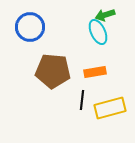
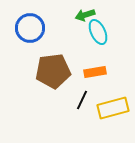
green arrow: moved 20 px left
blue circle: moved 1 px down
brown pentagon: rotated 12 degrees counterclockwise
black line: rotated 18 degrees clockwise
yellow rectangle: moved 3 px right
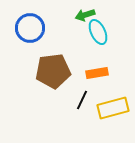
orange rectangle: moved 2 px right, 1 px down
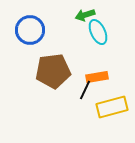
blue circle: moved 2 px down
orange rectangle: moved 4 px down
black line: moved 3 px right, 10 px up
yellow rectangle: moved 1 px left, 1 px up
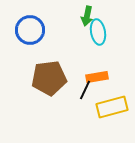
green arrow: moved 2 px right, 1 px down; rotated 60 degrees counterclockwise
cyan ellipse: rotated 15 degrees clockwise
brown pentagon: moved 4 px left, 7 px down
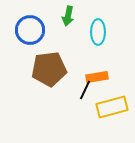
green arrow: moved 19 px left
cyan ellipse: rotated 10 degrees clockwise
brown pentagon: moved 9 px up
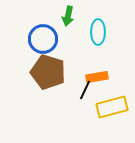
blue circle: moved 13 px right, 9 px down
brown pentagon: moved 1 px left, 3 px down; rotated 24 degrees clockwise
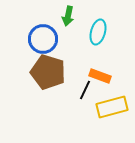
cyan ellipse: rotated 15 degrees clockwise
orange rectangle: moved 3 px right, 1 px up; rotated 30 degrees clockwise
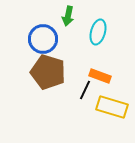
yellow rectangle: rotated 32 degrees clockwise
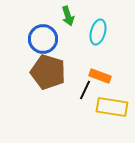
green arrow: rotated 30 degrees counterclockwise
yellow rectangle: rotated 8 degrees counterclockwise
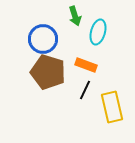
green arrow: moved 7 px right
orange rectangle: moved 14 px left, 11 px up
yellow rectangle: rotated 68 degrees clockwise
